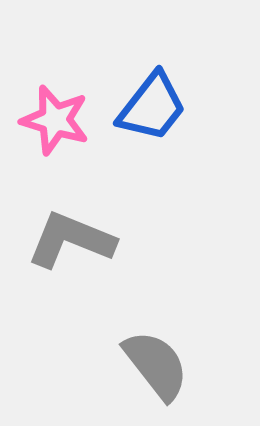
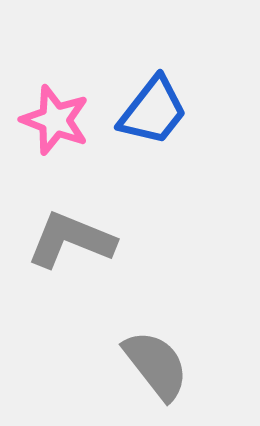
blue trapezoid: moved 1 px right, 4 px down
pink star: rotated 4 degrees clockwise
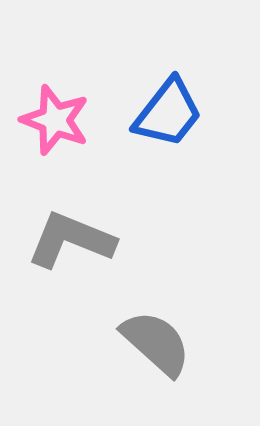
blue trapezoid: moved 15 px right, 2 px down
gray semicircle: moved 22 px up; rotated 10 degrees counterclockwise
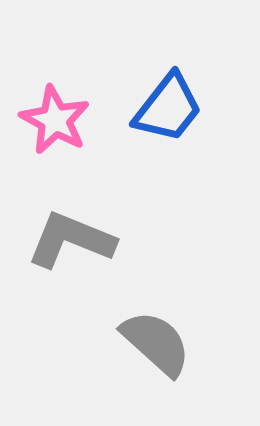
blue trapezoid: moved 5 px up
pink star: rotated 8 degrees clockwise
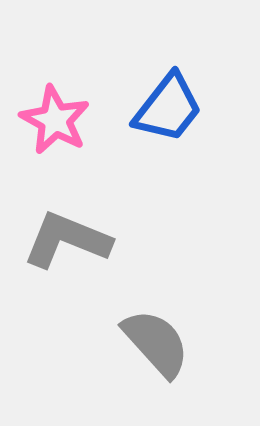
gray L-shape: moved 4 px left
gray semicircle: rotated 6 degrees clockwise
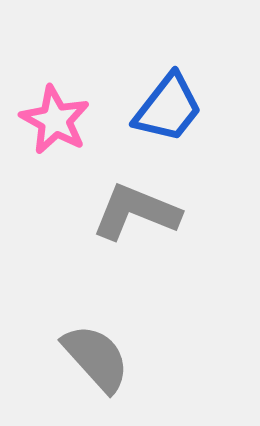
gray L-shape: moved 69 px right, 28 px up
gray semicircle: moved 60 px left, 15 px down
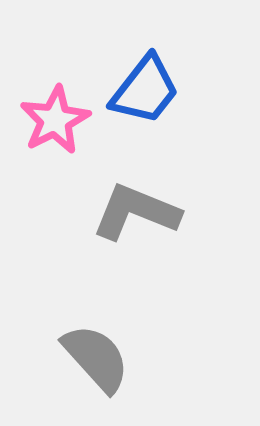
blue trapezoid: moved 23 px left, 18 px up
pink star: rotated 16 degrees clockwise
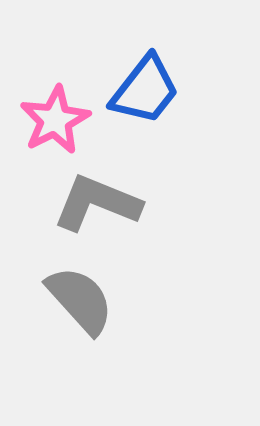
gray L-shape: moved 39 px left, 9 px up
gray semicircle: moved 16 px left, 58 px up
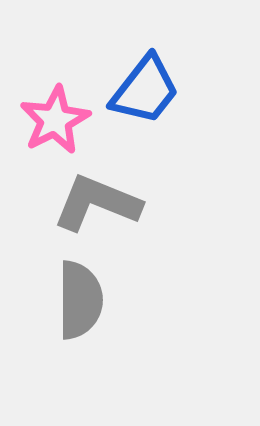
gray semicircle: rotated 42 degrees clockwise
